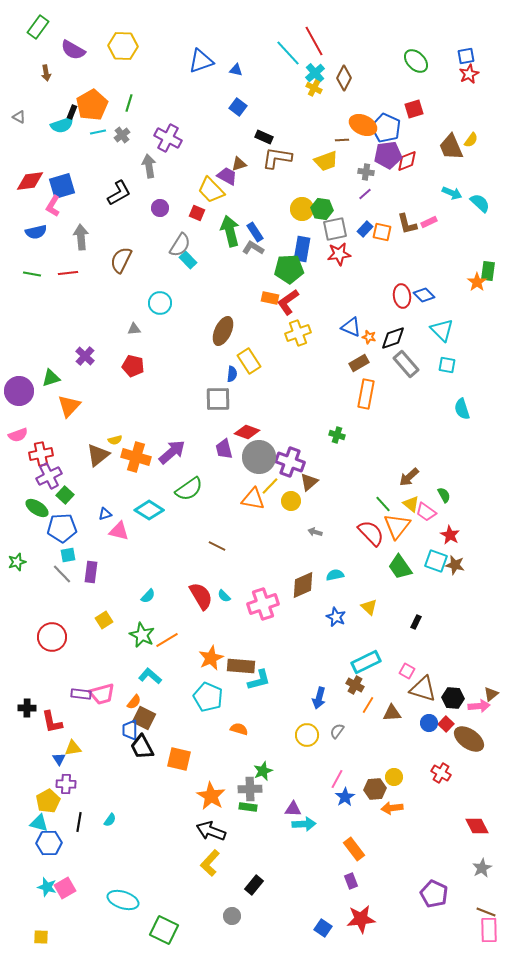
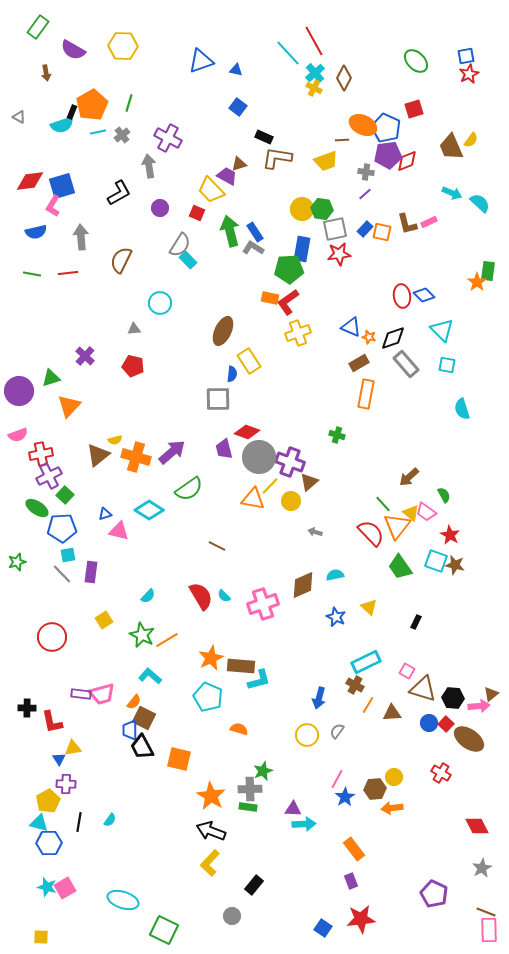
yellow triangle at (411, 504): moved 9 px down
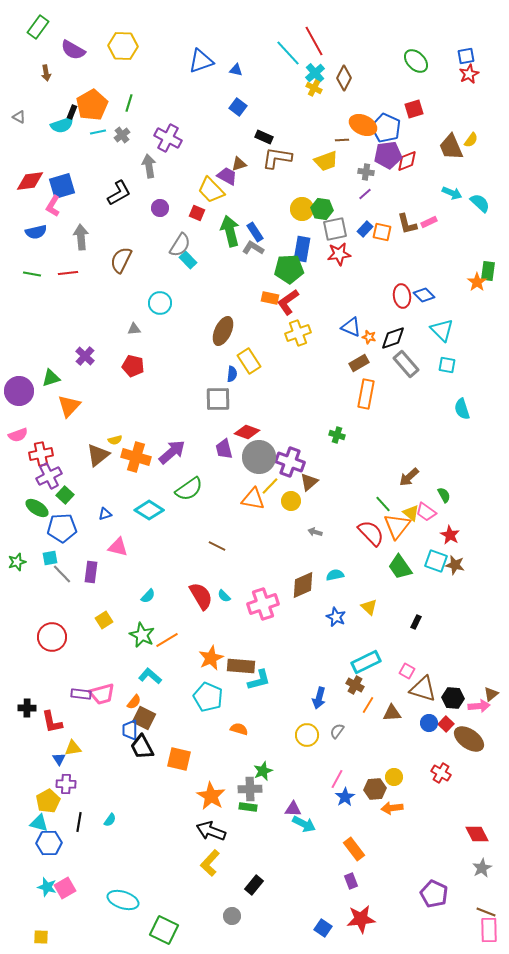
pink triangle at (119, 531): moved 1 px left, 16 px down
cyan square at (68, 555): moved 18 px left, 3 px down
cyan arrow at (304, 824): rotated 30 degrees clockwise
red diamond at (477, 826): moved 8 px down
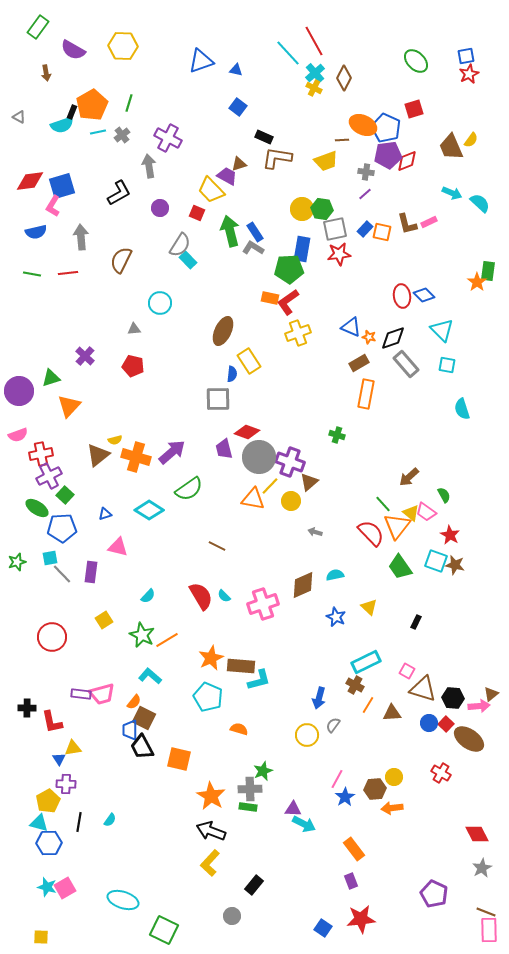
gray semicircle at (337, 731): moved 4 px left, 6 px up
